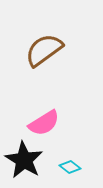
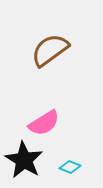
brown semicircle: moved 6 px right
cyan diamond: rotated 15 degrees counterclockwise
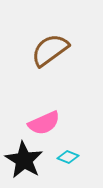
pink semicircle: rotated 8 degrees clockwise
cyan diamond: moved 2 px left, 10 px up
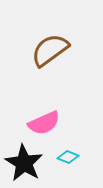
black star: moved 3 px down
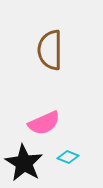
brown semicircle: rotated 54 degrees counterclockwise
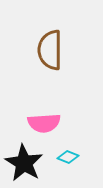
pink semicircle: rotated 20 degrees clockwise
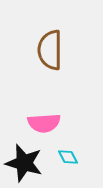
cyan diamond: rotated 40 degrees clockwise
black star: rotated 15 degrees counterclockwise
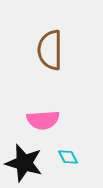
pink semicircle: moved 1 px left, 3 px up
